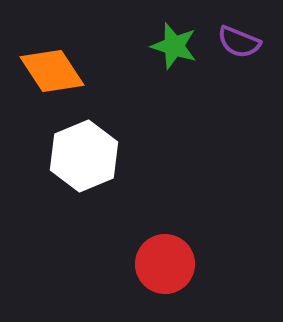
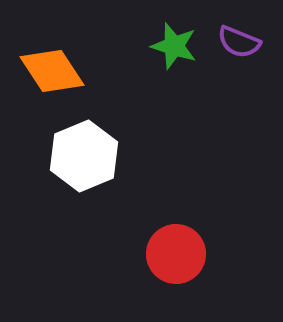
red circle: moved 11 px right, 10 px up
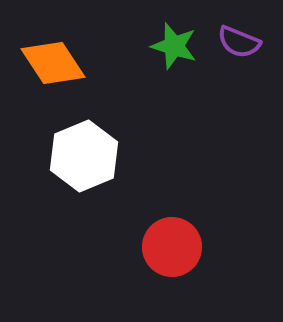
orange diamond: moved 1 px right, 8 px up
red circle: moved 4 px left, 7 px up
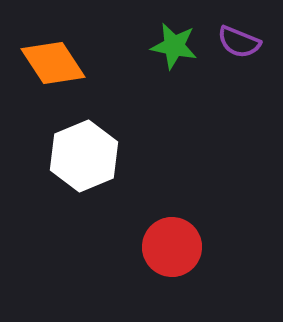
green star: rotated 6 degrees counterclockwise
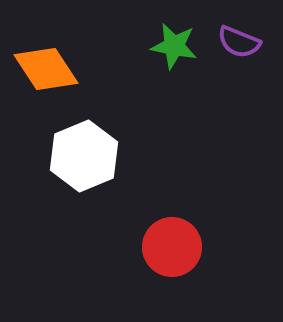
orange diamond: moved 7 px left, 6 px down
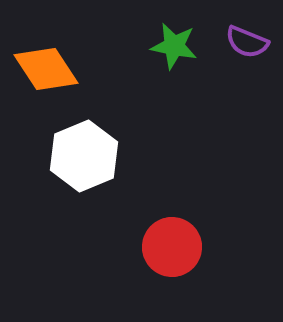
purple semicircle: moved 8 px right
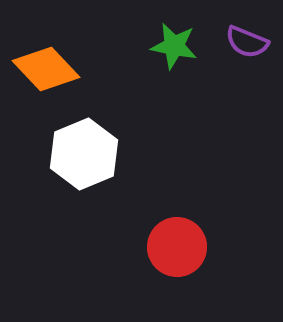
orange diamond: rotated 10 degrees counterclockwise
white hexagon: moved 2 px up
red circle: moved 5 px right
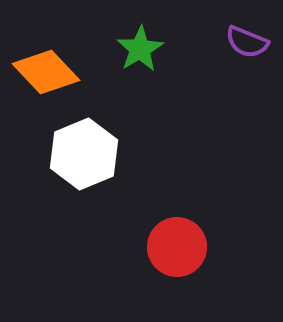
green star: moved 34 px left, 3 px down; rotated 30 degrees clockwise
orange diamond: moved 3 px down
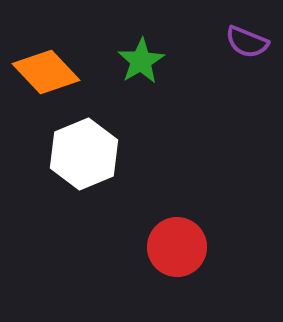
green star: moved 1 px right, 12 px down
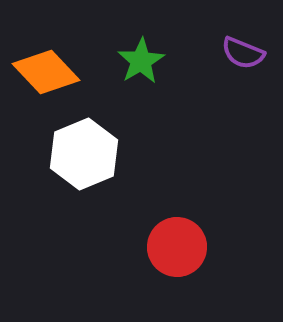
purple semicircle: moved 4 px left, 11 px down
